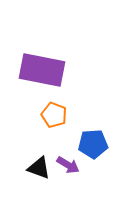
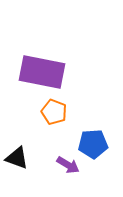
purple rectangle: moved 2 px down
orange pentagon: moved 3 px up
black triangle: moved 22 px left, 10 px up
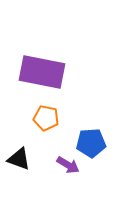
orange pentagon: moved 8 px left, 6 px down; rotated 10 degrees counterclockwise
blue pentagon: moved 2 px left, 1 px up
black triangle: moved 2 px right, 1 px down
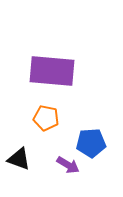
purple rectangle: moved 10 px right, 1 px up; rotated 6 degrees counterclockwise
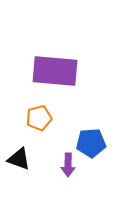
purple rectangle: moved 3 px right
orange pentagon: moved 7 px left; rotated 25 degrees counterclockwise
purple arrow: rotated 60 degrees clockwise
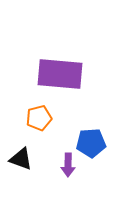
purple rectangle: moved 5 px right, 3 px down
black triangle: moved 2 px right
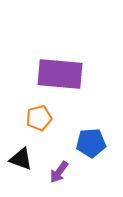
purple arrow: moved 9 px left, 7 px down; rotated 35 degrees clockwise
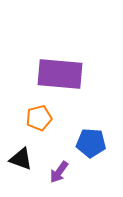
blue pentagon: rotated 8 degrees clockwise
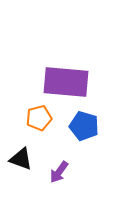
purple rectangle: moved 6 px right, 8 px down
blue pentagon: moved 7 px left, 17 px up; rotated 12 degrees clockwise
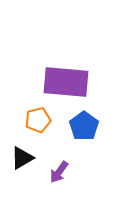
orange pentagon: moved 1 px left, 2 px down
blue pentagon: rotated 20 degrees clockwise
black triangle: moved 1 px right, 1 px up; rotated 50 degrees counterclockwise
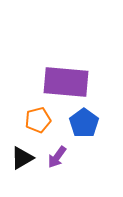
blue pentagon: moved 3 px up
purple arrow: moved 2 px left, 15 px up
